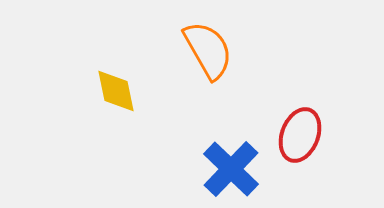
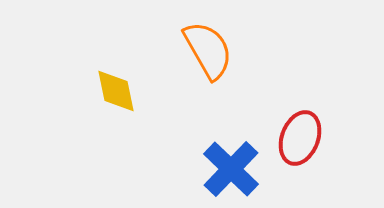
red ellipse: moved 3 px down
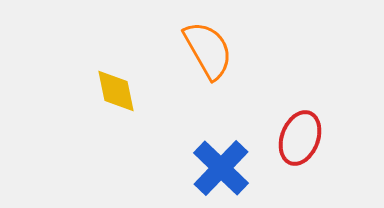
blue cross: moved 10 px left, 1 px up
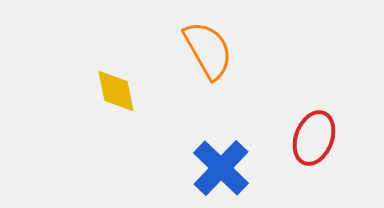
red ellipse: moved 14 px right
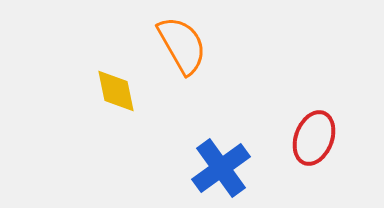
orange semicircle: moved 26 px left, 5 px up
blue cross: rotated 10 degrees clockwise
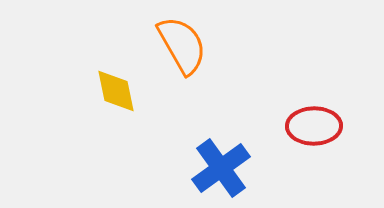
red ellipse: moved 12 px up; rotated 68 degrees clockwise
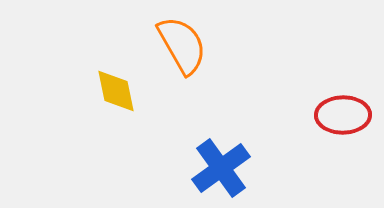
red ellipse: moved 29 px right, 11 px up
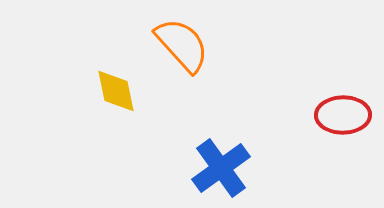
orange semicircle: rotated 12 degrees counterclockwise
